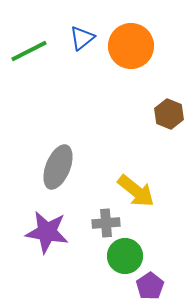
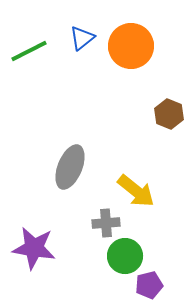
gray ellipse: moved 12 px right
purple star: moved 13 px left, 16 px down
purple pentagon: moved 1 px left, 1 px up; rotated 20 degrees clockwise
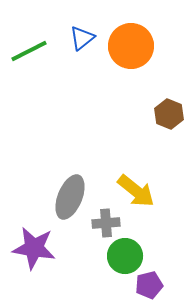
gray ellipse: moved 30 px down
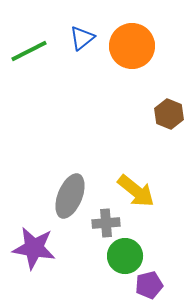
orange circle: moved 1 px right
gray ellipse: moved 1 px up
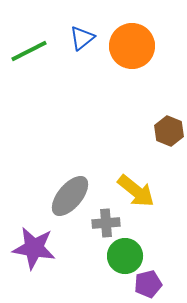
brown hexagon: moved 17 px down
gray ellipse: rotated 18 degrees clockwise
purple pentagon: moved 1 px left, 1 px up
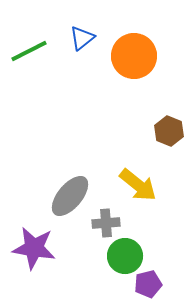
orange circle: moved 2 px right, 10 px down
yellow arrow: moved 2 px right, 6 px up
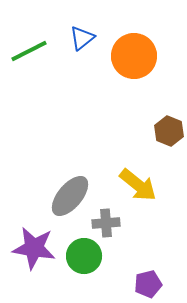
green circle: moved 41 px left
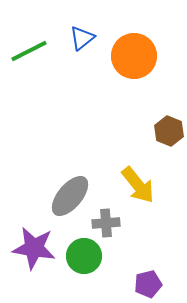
yellow arrow: rotated 12 degrees clockwise
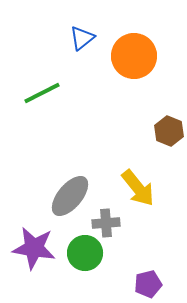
green line: moved 13 px right, 42 px down
yellow arrow: moved 3 px down
green circle: moved 1 px right, 3 px up
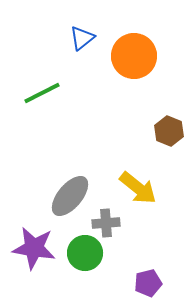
yellow arrow: rotated 12 degrees counterclockwise
purple pentagon: moved 1 px up
